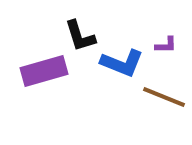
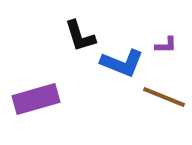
purple rectangle: moved 8 px left, 28 px down
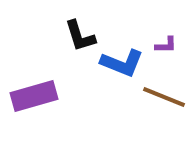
purple rectangle: moved 2 px left, 3 px up
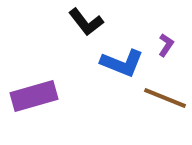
black L-shape: moved 6 px right, 14 px up; rotated 21 degrees counterclockwise
purple L-shape: rotated 55 degrees counterclockwise
brown line: moved 1 px right, 1 px down
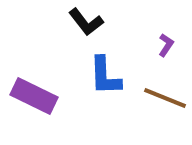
blue L-shape: moved 17 px left, 13 px down; rotated 66 degrees clockwise
purple rectangle: rotated 42 degrees clockwise
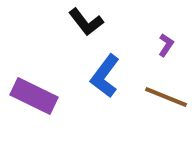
blue L-shape: rotated 39 degrees clockwise
brown line: moved 1 px right, 1 px up
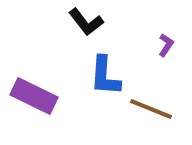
blue L-shape: rotated 33 degrees counterclockwise
brown line: moved 15 px left, 12 px down
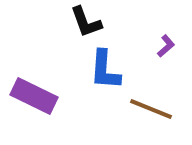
black L-shape: rotated 18 degrees clockwise
purple L-shape: moved 1 px down; rotated 15 degrees clockwise
blue L-shape: moved 6 px up
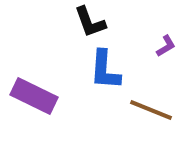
black L-shape: moved 4 px right
purple L-shape: rotated 10 degrees clockwise
brown line: moved 1 px down
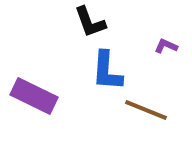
purple L-shape: rotated 125 degrees counterclockwise
blue L-shape: moved 2 px right, 1 px down
brown line: moved 5 px left
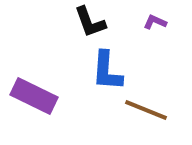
purple L-shape: moved 11 px left, 24 px up
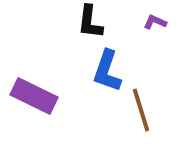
black L-shape: rotated 27 degrees clockwise
blue L-shape: rotated 15 degrees clockwise
brown line: moved 5 px left; rotated 51 degrees clockwise
